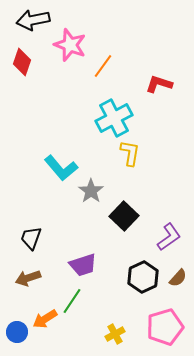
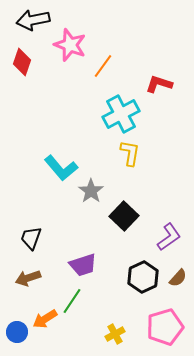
cyan cross: moved 7 px right, 4 px up
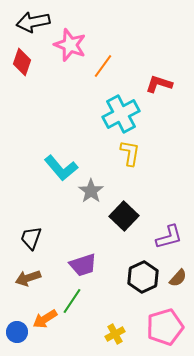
black arrow: moved 2 px down
purple L-shape: rotated 20 degrees clockwise
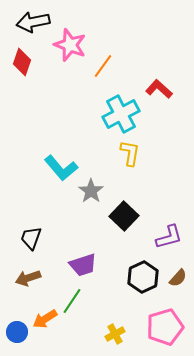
red L-shape: moved 5 px down; rotated 24 degrees clockwise
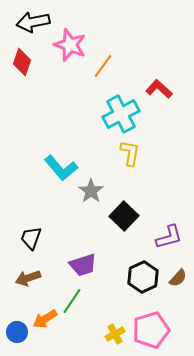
pink pentagon: moved 14 px left, 3 px down
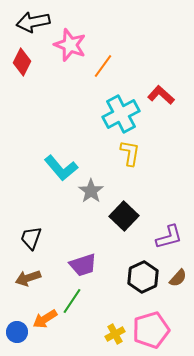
red diamond: rotated 8 degrees clockwise
red L-shape: moved 2 px right, 6 px down
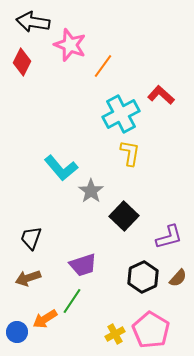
black arrow: rotated 20 degrees clockwise
pink pentagon: rotated 24 degrees counterclockwise
